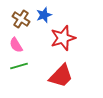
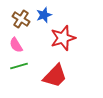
red trapezoid: moved 6 px left
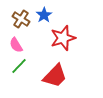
blue star: rotated 14 degrees counterclockwise
green line: rotated 30 degrees counterclockwise
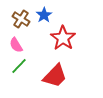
red star: rotated 20 degrees counterclockwise
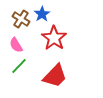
blue star: moved 2 px left, 1 px up
red star: moved 9 px left
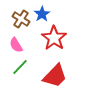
green line: moved 1 px right, 1 px down
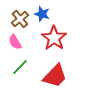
blue star: rotated 21 degrees counterclockwise
brown cross: moved 1 px left; rotated 18 degrees clockwise
pink semicircle: moved 1 px left, 3 px up
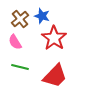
blue star: moved 2 px down
green line: rotated 60 degrees clockwise
